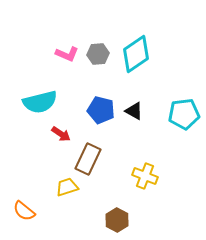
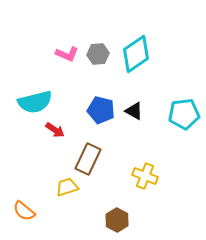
cyan semicircle: moved 5 px left
red arrow: moved 6 px left, 4 px up
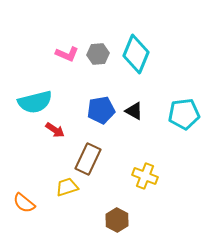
cyan diamond: rotated 33 degrees counterclockwise
blue pentagon: rotated 24 degrees counterclockwise
orange semicircle: moved 8 px up
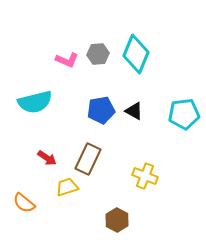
pink L-shape: moved 6 px down
red arrow: moved 8 px left, 28 px down
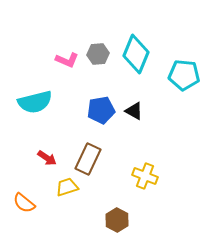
cyan pentagon: moved 39 px up; rotated 12 degrees clockwise
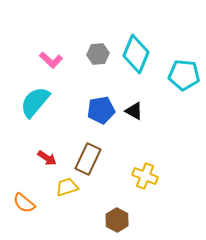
pink L-shape: moved 16 px left; rotated 20 degrees clockwise
cyan semicircle: rotated 144 degrees clockwise
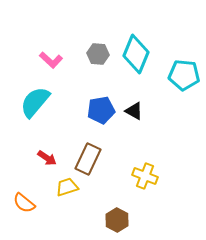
gray hexagon: rotated 10 degrees clockwise
